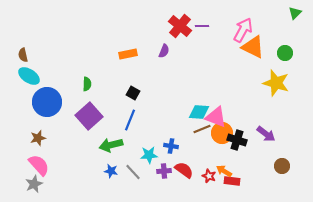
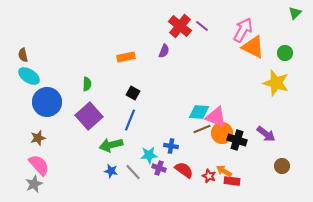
purple line: rotated 40 degrees clockwise
orange rectangle: moved 2 px left, 3 px down
purple cross: moved 5 px left, 3 px up; rotated 24 degrees clockwise
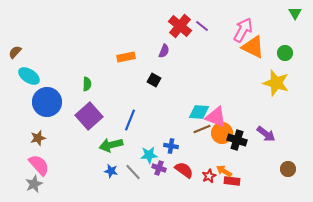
green triangle: rotated 16 degrees counterclockwise
brown semicircle: moved 8 px left, 3 px up; rotated 56 degrees clockwise
black square: moved 21 px right, 13 px up
brown circle: moved 6 px right, 3 px down
red star: rotated 24 degrees clockwise
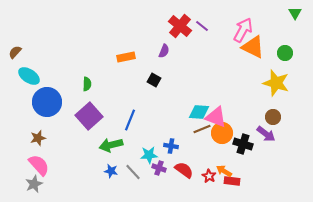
black cross: moved 6 px right, 4 px down
brown circle: moved 15 px left, 52 px up
red star: rotated 16 degrees counterclockwise
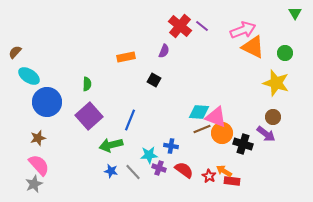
pink arrow: rotated 40 degrees clockwise
